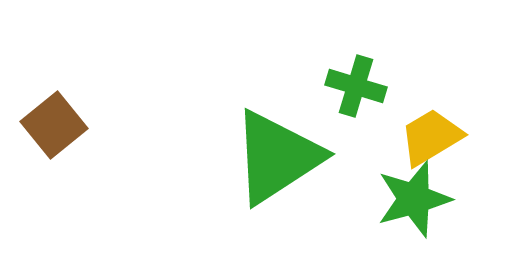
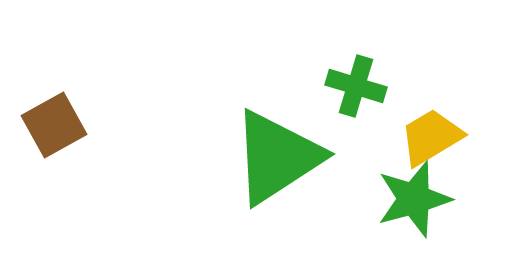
brown square: rotated 10 degrees clockwise
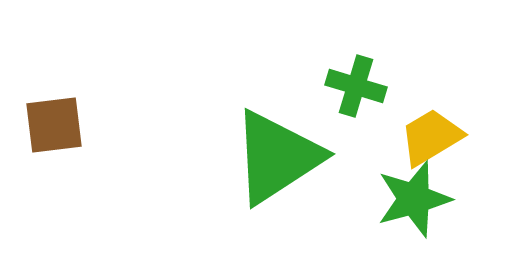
brown square: rotated 22 degrees clockwise
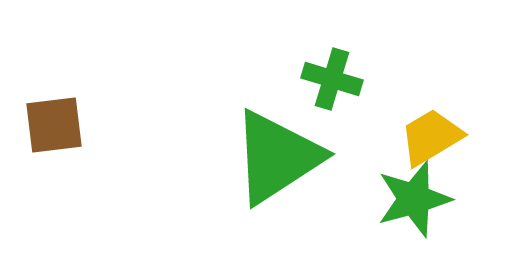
green cross: moved 24 px left, 7 px up
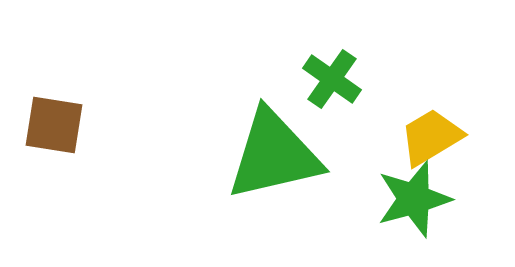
green cross: rotated 18 degrees clockwise
brown square: rotated 16 degrees clockwise
green triangle: moved 3 px left, 2 px up; rotated 20 degrees clockwise
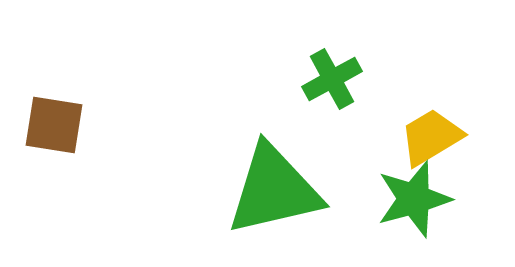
green cross: rotated 26 degrees clockwise
green triangle: moved 35 px down
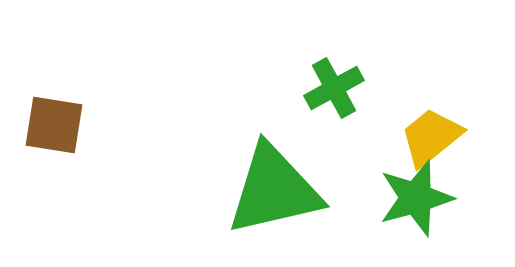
green cross: moved 2 px right, 9 px down
yellow trapezoid: rotated 8 degrees counterclockwise
green star: moved 2 px right, 1 px up
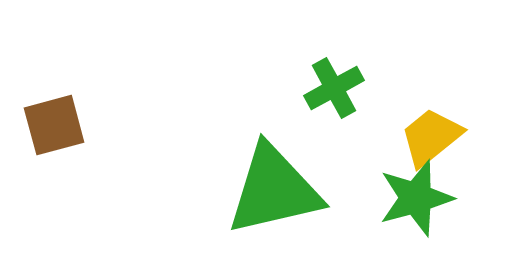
brown square: rotated 24 degrees counterclockwise
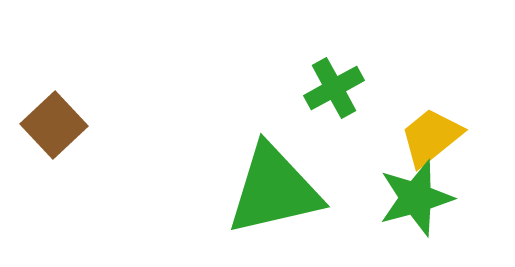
brown square: rotated 28 degrees counterclockwise
